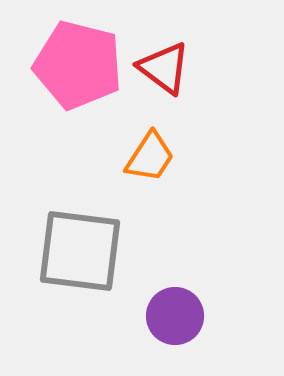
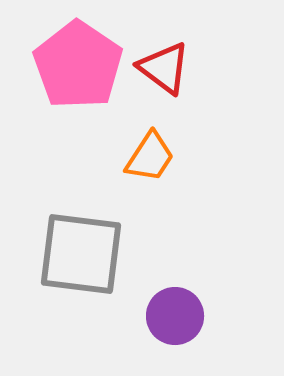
pink pentagon: rotated 20 degrees clockwise
gray square: moved 1 px right, 3 px down
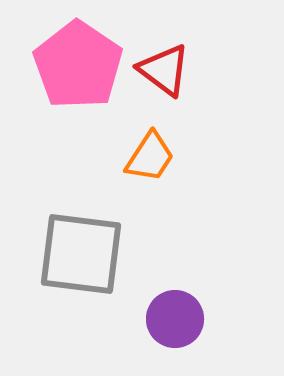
red triangle: moved 2 px down
purple circle: moved 3 px down
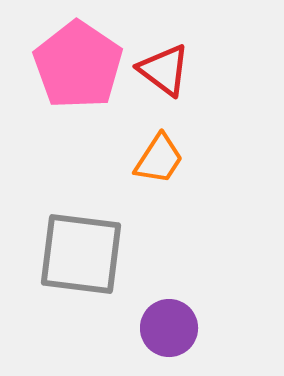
orange trapezoid: moved 9 px right, 2 px down
purple circle: moved 6 px left, 9 px down
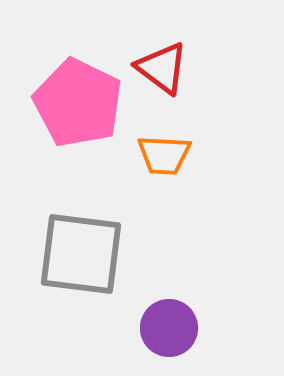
pink pentagon: moved 38 px down; rotated 8 degrees counterclockwise
red triangle: moved 2 px left, 2 px up
orange trapezoid: moved 5 px right, 4 px up; rotated 60 degrees clockwise
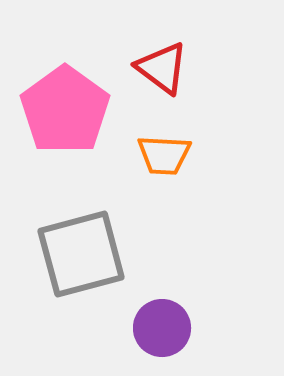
pink pentagon: moved 13 px left, 7 px down; rotated 10 degrees clockwise
gray square: rotated 22 degrees counterclockwise
purple circle: moved 7 px left
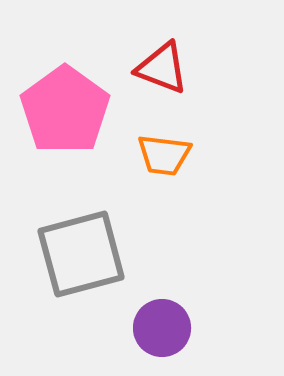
red triangle: rotated 16 degrees counterclockwise
orange trapezoid: rotated 4 degrees clockwise
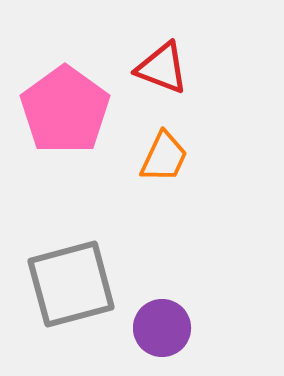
orange trapezoid: moved 2 px down; rotated 72 degrees counterclockwise
gray square: moved 10 px left, 30 px down
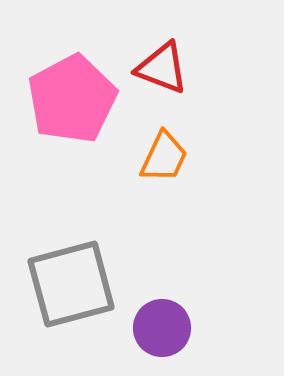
pink pentagon: moved 7 px right, 11 px up; rotated 8 degrees clockwise
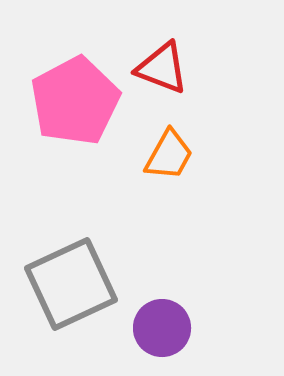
pink pentagon: moved 3 px right, 2 px down
orange trapezoid: moved 5 px right, 2 px up; rotated 4 degrees clockwise
gray square: rotated 10 degrees counterclockwise
